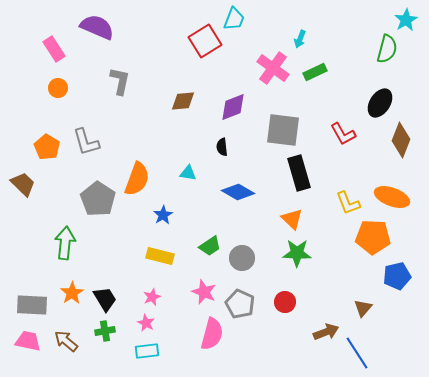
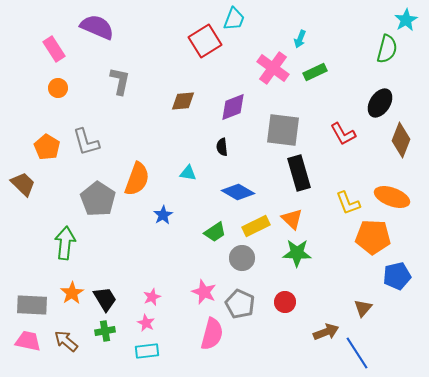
green trapezoid at (210, 246): moved 5 px right, 14 px up
yellow rectangle at (160, 256): moved 96 px right, 30 px up; rotated 40 degrees counterclockwise
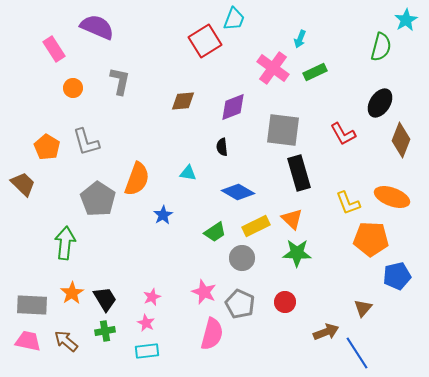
green semicircle at (387, 49): moved 6 px left, 2 px up
orange circle at (58, 88): moved 15 px right
orange pentagon at (373, 237): moved 2 px left, 2 px down
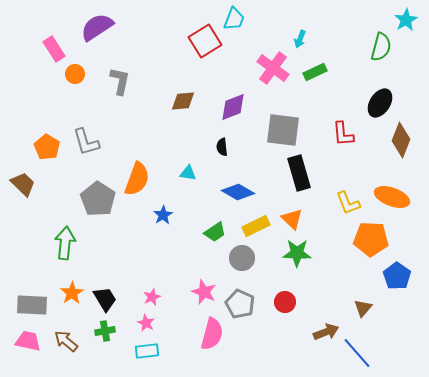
purple semicircle at (97, 27): rotated 56 degrees counterclockwise
orange circle at (73, 88): moved 2 px right, 14 px up
red L-shape at (343, 134): rotated 24 degrees clockwise
blue pentagon at (397, 276): rotated 24 degrees counterclockwise
blue line at (357, 353): rotated 8 degrees counterclockwise
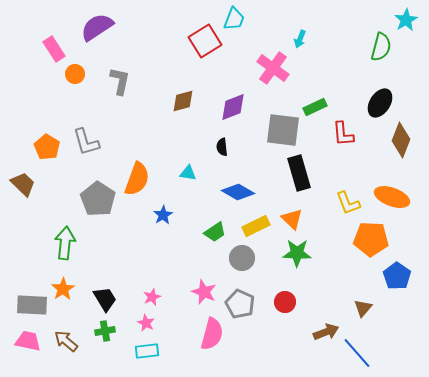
green rectangle at (315, 72): moved 35 px down
brown diamond at (183, 101): rotated 10 degrees counterclockwise
orange star at (72, 293): moved 9 px left, 4 px up
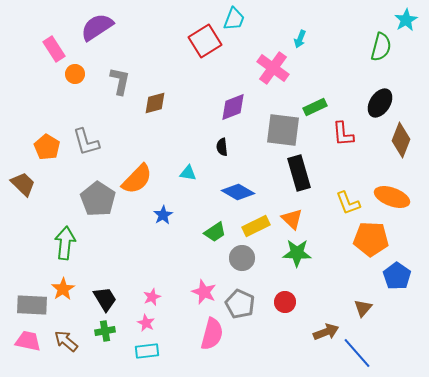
brown diamond at (183, 101): moved 28 px left, 2 px down
orange semicircle at (137, 179): rotated 24 degrees clockwise
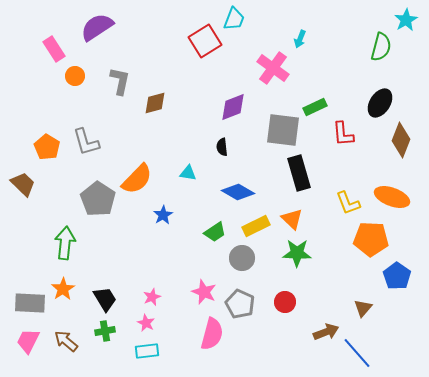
orange circle at (75, 74): moved 2 px down
gray rectangle at (32, 305): moved 2 px left, 2 px up
pink trapezoid at (28, 341): rotated 76 degrees counterclockwise
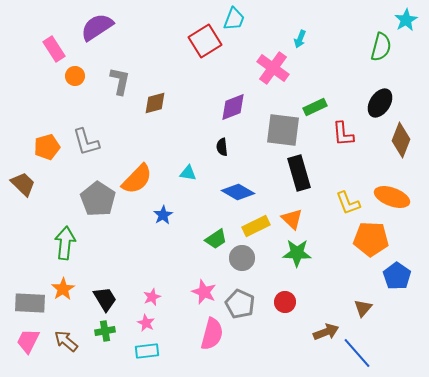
orange pentagon at (47, 147): rotated 25 degrees clockwise
green trapezoid at (215, 232): moved 1 px right, 7 px down
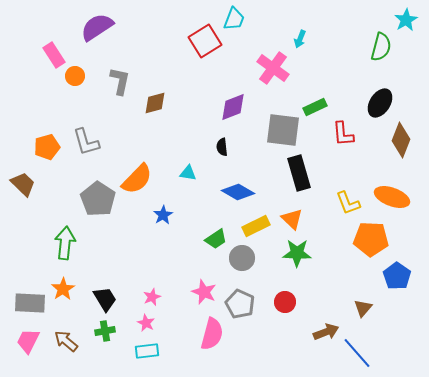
pink rectangle at (54, 49): moved 6 px down
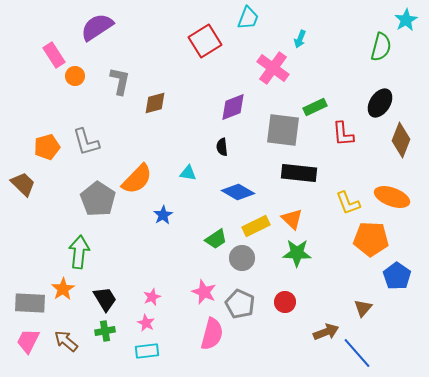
cyan trapezoid at (234, 19): moved 14 px right, 1 px up
black rectangle at (299, 173): rotated 68 degrees counterclockwise
green arrow at (65, 243): moved 14 px right, 9 px down
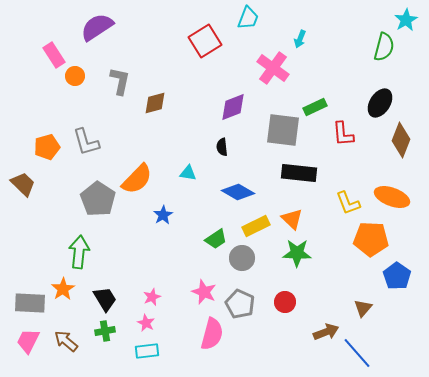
green semicircle at (381, 47): moved 3 px right
